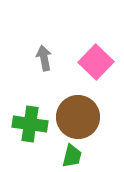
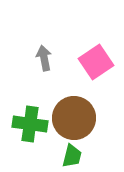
pink square: rotated 12 degrees clockwise
brown circle: moved 4 px left, 1 px down
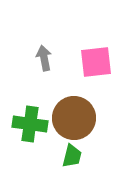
pink square: rotated 28 degrees clockwise
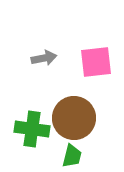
gray arrow: rotated 90 degrees clockwise
green cross: moved 2 px right, 5 px down
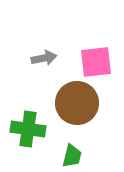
brown circle: moved 3 px right, 15 px up
green cross: moved 4 px left
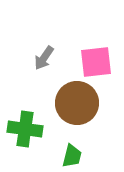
gray arrow: rotated 135 degrees clockwise
green cross: moved 3 px left
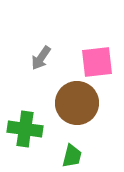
gray arrow: moved 3 px left
pink square: moved 1 px right
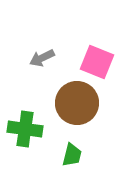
gray arrow: moved 1 px right; rotated 30 degrees clockwise
pink square: rotated 28 degrees clockwise
green trapezoid: moved 1 px up
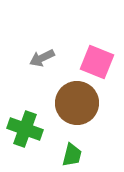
green cross: rotated 12 degrees clockwise
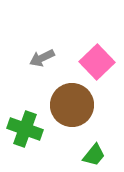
pink square: rotated 24 degrees clockwise
brown circle: moved 5 px left, 2 px down
green trapezoid: moved 22 px right; rotated 25 degrees clockwise
